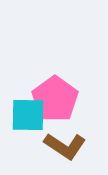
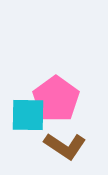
pink pentagon: moved 1 px right
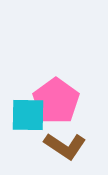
pink pentagon: moved 2 px down
